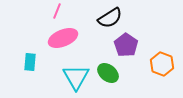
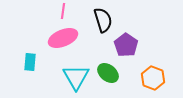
pink line: moved 6 px right; rotated 14 degrees counterclockwise
black semicircle: moved 7 px left, 2 px down; rotated 75 degrees counterclockwise
orange hexagon: moved 9 px left, 14 px down
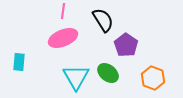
black semicircle: rotated 15 degrees counterclockwise
cyan rectangle: moved 11 px left
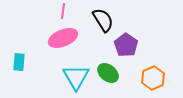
orange hexagon: rotated 15 degrees clockwise
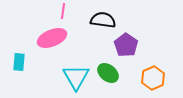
black semicircle: rotated 50 degrees counterclockwise
pink ellipse: moved 11 px left
